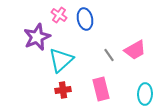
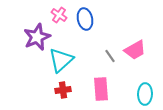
gray line: moved 1 px right, 1 px down
pink rectangle: rotated 10 degrees clockwise
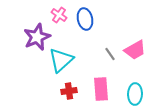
gray line: moved 2 px up
red cross: moved 6 px right, 1 px down
cyan ellipse: moved 10 px left
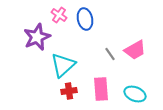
cyan triangle: moved 2 px right, 5 px down
cyan ellipse: rotated 70 degrees counterclockwise
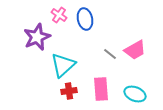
gray line: rotated 16 degrees counterclockwise
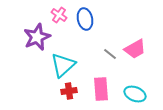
pink trapezoid: moved 1 px up
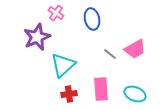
pink cross: moved 3 px left, 2 px up
blue ellipse: moved 7 px right
red cross: moved 3 px down
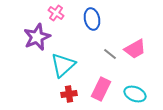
pink rectangle: rotated 30 degrees clockwise
